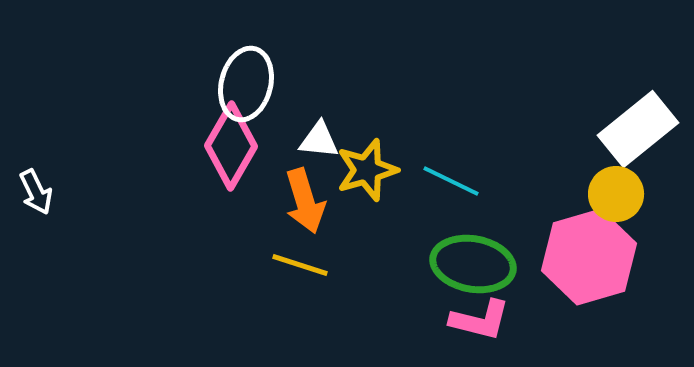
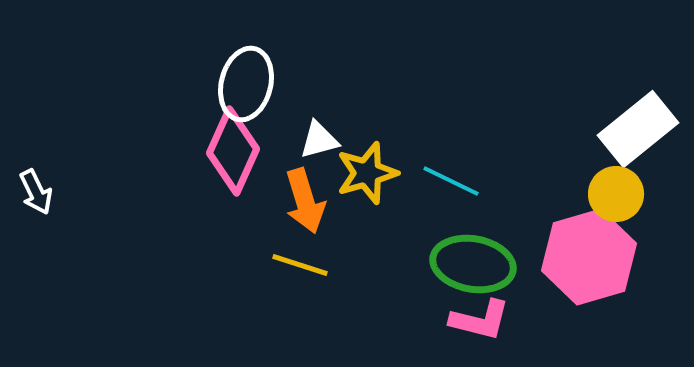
white triangle: rotated 21 degrees counterclockwise
pink diamond: moved 2 px right, 5 px down; rotated 6 degrees counterclockwise
yellow star: moved 3 px down
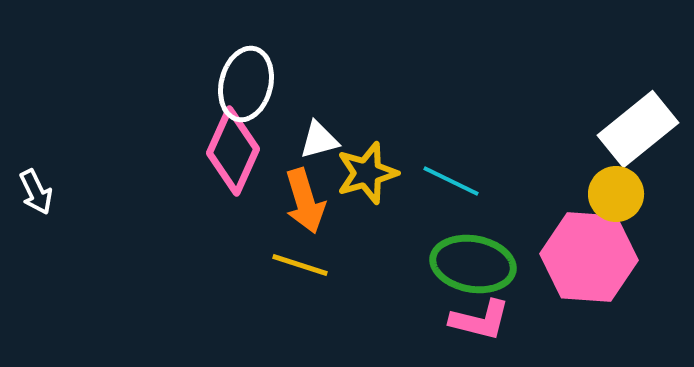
pink hexagon: rotated 20 degrees clockwise
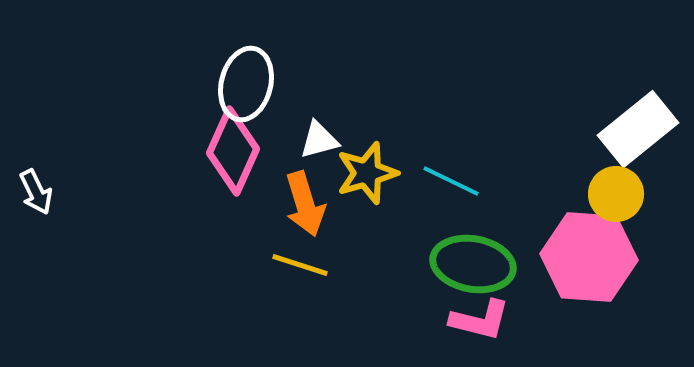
orange arrow: moved 3 px down
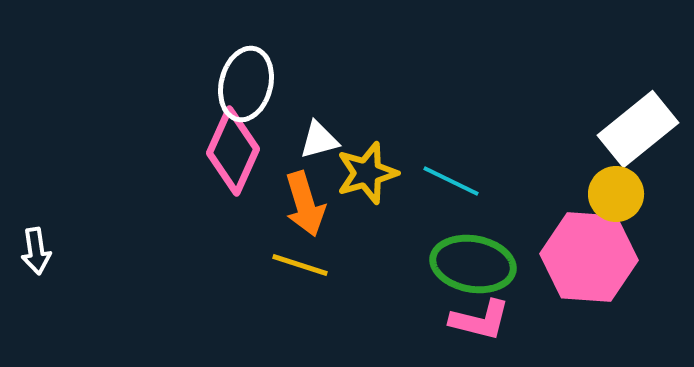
white arrow: moved 59 px down; rotated 18 degrees clockwise
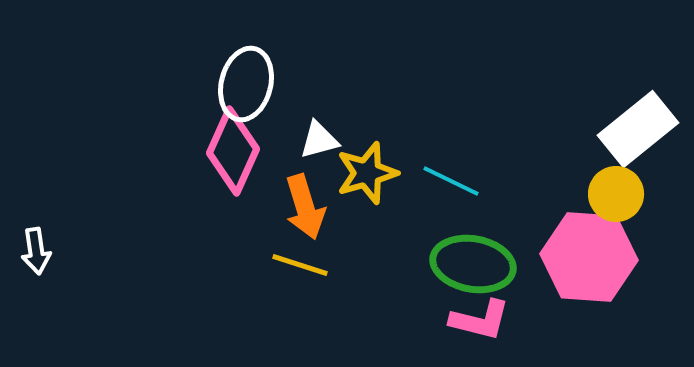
orange arrow: moved 3 px down
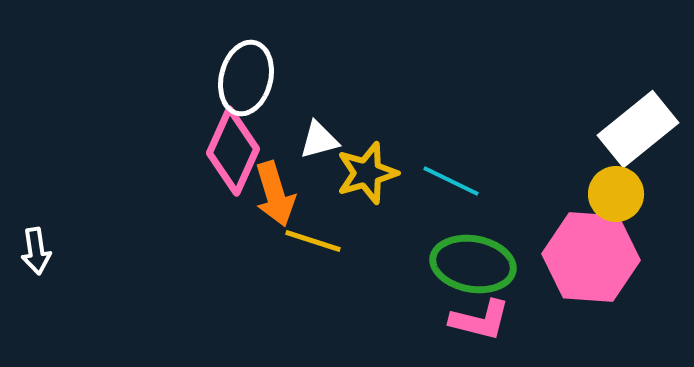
white ellipse: moved 6 px up
orange arrow: moved 30 px left, 13 px up
pink hexagon: moved 2 px right
yellow line: moved 13 px right, 24 px up
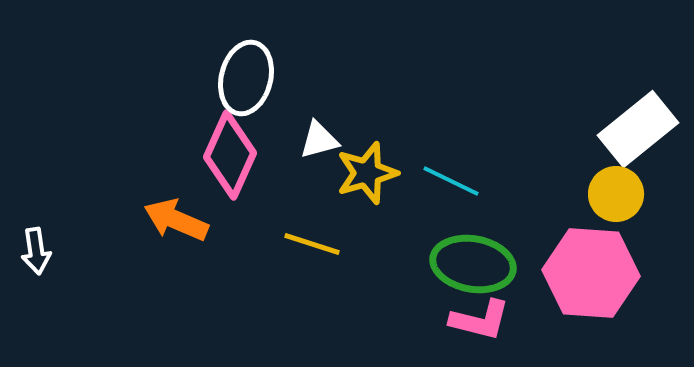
pink diamond: moved 3 px left, 4 px down
orange arrow: moved 99 px left, 26 px down; rotated 130 degrees clockwise
yellow line: moved 1 px left, 3 px down
pink hexagon: moved 16 px down
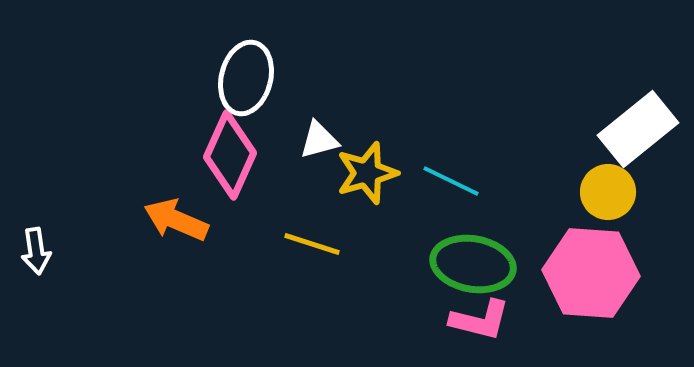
yellow circle: moved 8 px left, 2 px up
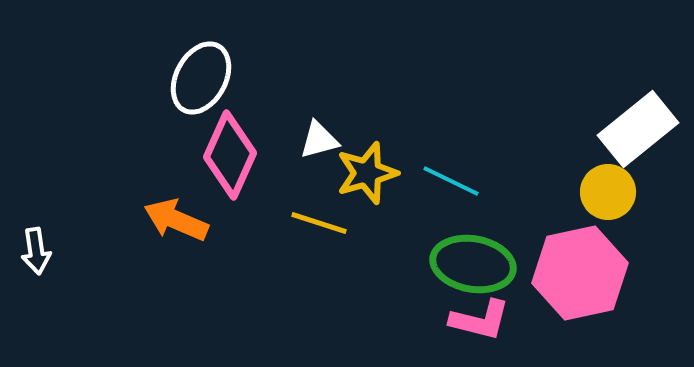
white ellipse: moved 45 px left; rotated 14 degrees clockwise
yellow line: moved 7 px right, 21 px up
pink hexagon: moved 11 px left; rotated 16 degrees counterclockwise
